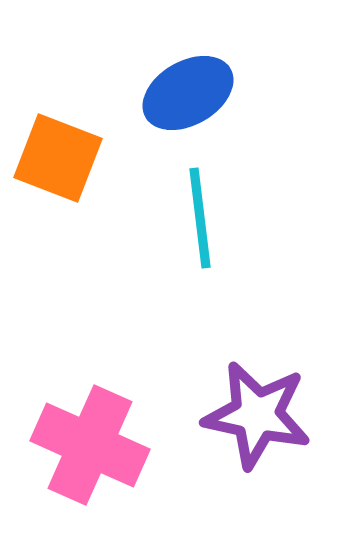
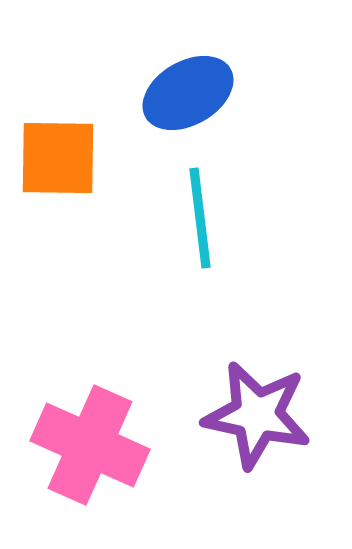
orange square: rotated 20 degrees counterclockwise
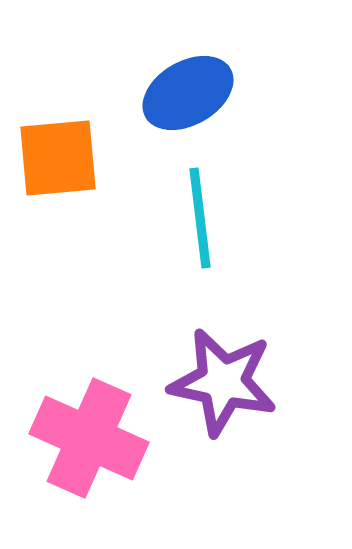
orange square: rotated 6 degrees counterclockwise
purple star: moved 34 px left, 33 px up
pink cross: moved 1 px left, 7 px up
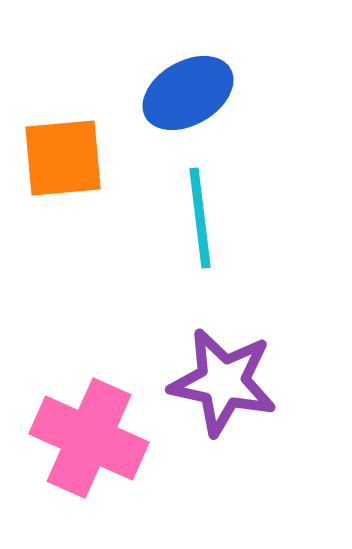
orange square: moved 5 px right
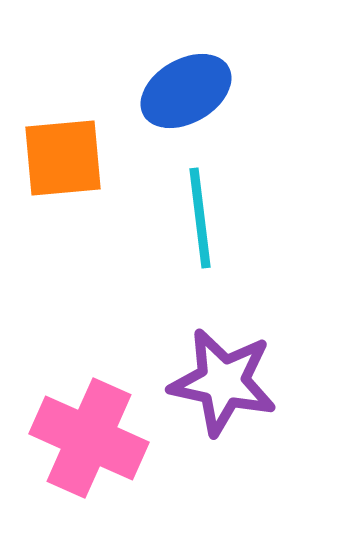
blue ellipse: moved 2 px left, 2 px up
